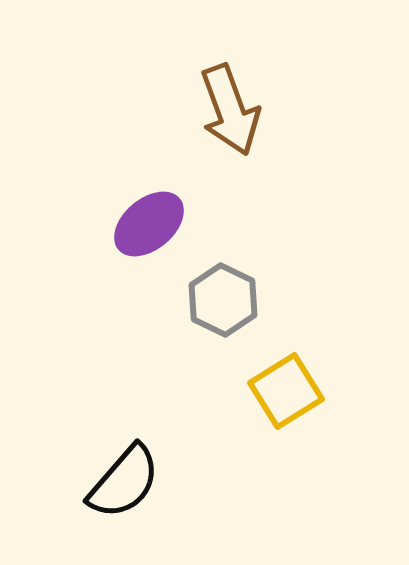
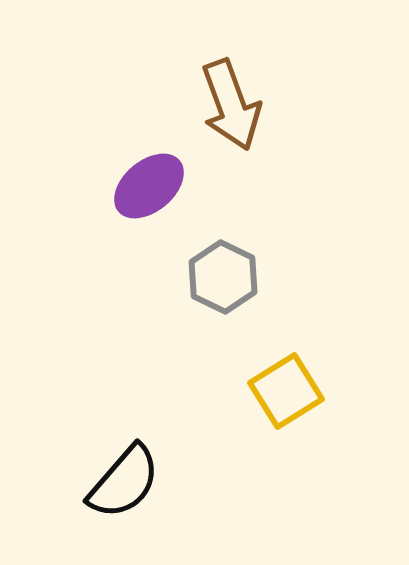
brown arrow: moved 1 px right, 5 px up
purple ellipse: moved 38 px up
gray hexagon: moved 23 px up
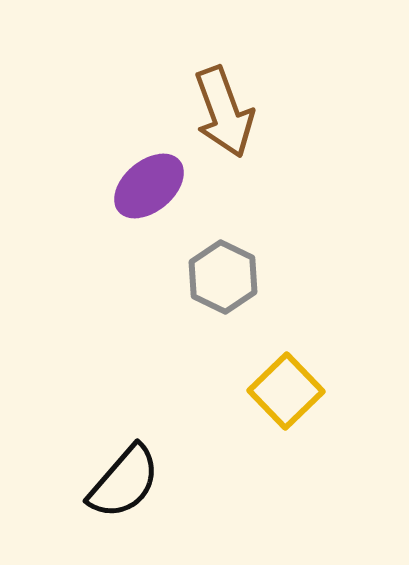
brown arrow: moved 7 px left, 7 px down
yellow square: rotated 12 degrees counterclockwise
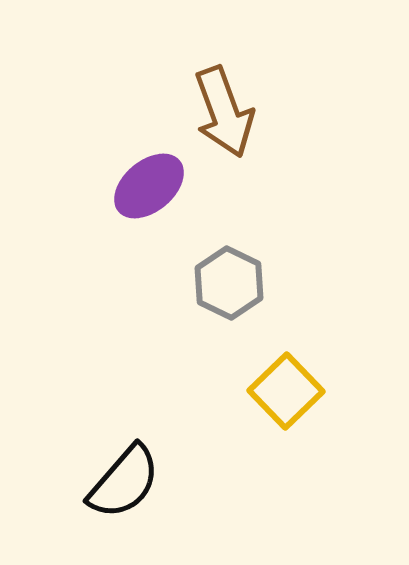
gray hexagon: moved 6 px right, 6 px down
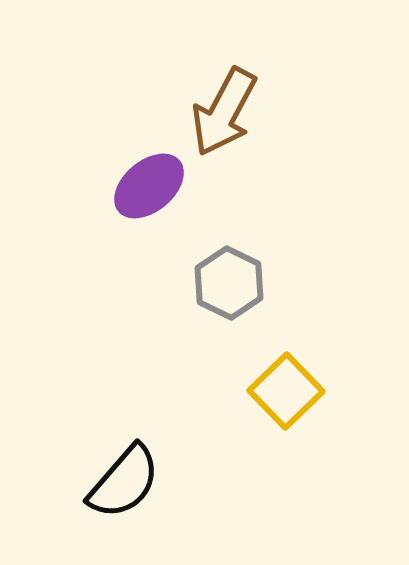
brown arrow: rotated 48 degrees clockwise
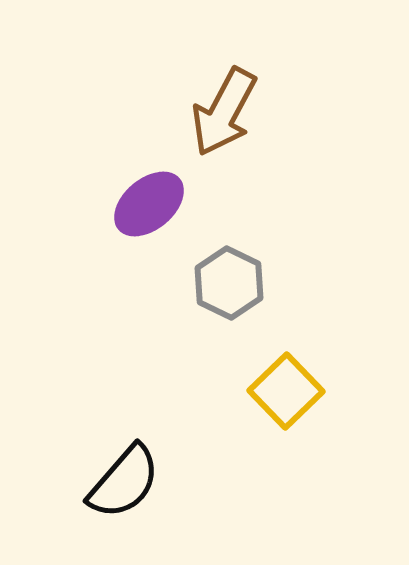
purple ellipse: moved 18 px down
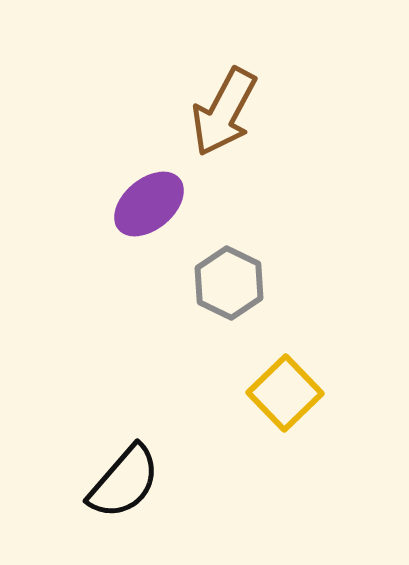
yellow square: moved 1 px left, 2 px down
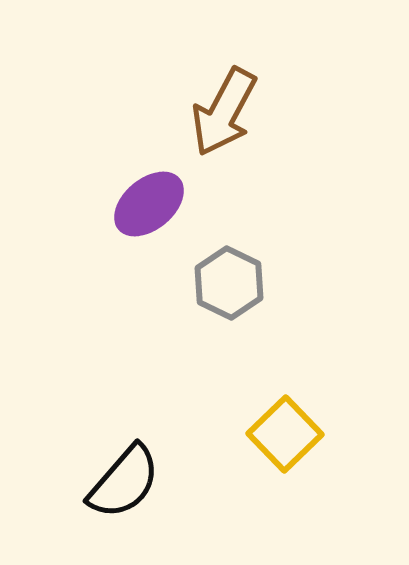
yellow square: moved 41 px down
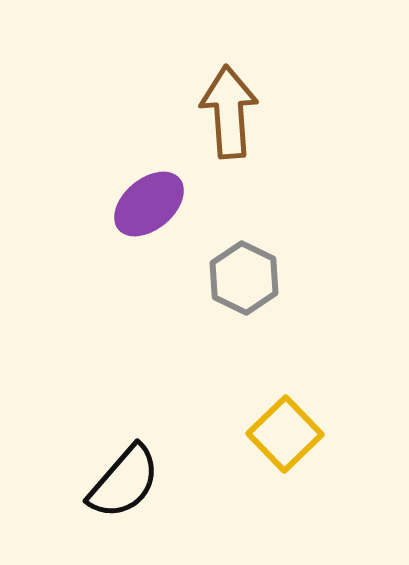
brown arrow: moved 5 px right; rotated 148 degrees clockwise
gray hexagon: moved 15 px right, 5 px up
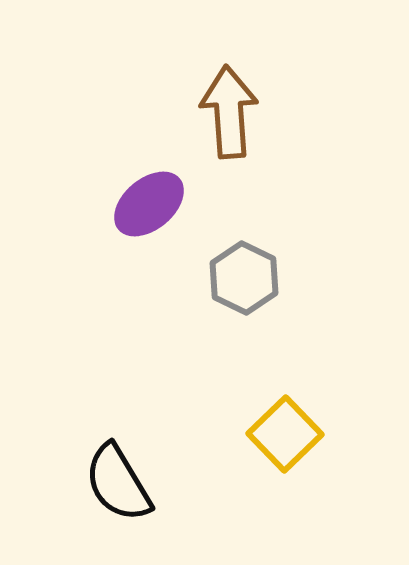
black semicircle: moved 6 px left, 1 px down; rotated 108 degrees clockwise
